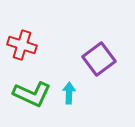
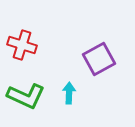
purple square: rotated 8 degrees clockwise
green L-shape: moved 6 px left, 2 px down
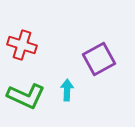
cyan arrow: moved 2 px left, 3 px up
